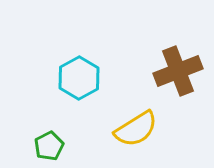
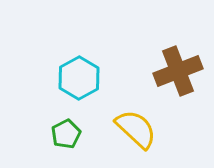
yellow semicircle: rotated 105 degrees counterclockwise
green pentagon: moved 17 px right, 12 px up
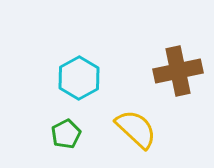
brown cross: rotated 9 degrees clockwise
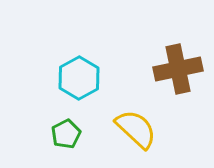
brown cross: moved 2 px up
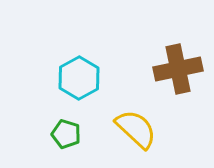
green pentagon: rotated 28 degrees counterclockwise
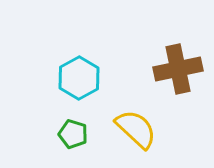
green pentagon: moved 7 px right
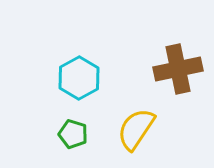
yellow semicircle: rotated 99 degrees counterclockwise
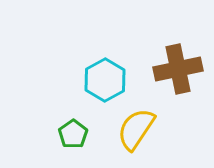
cyan hexagon: moved 26 px right, 2 px down
green pentagon: rotated 20 degrees clockwise
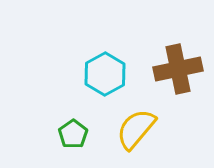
cyan hexagon: moved 6 px up
yellow semicircle: rotated 6 degrees clockwise
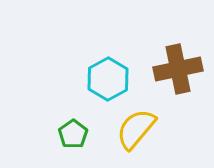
cyan hexagon: moved 3 px right, 5 px down
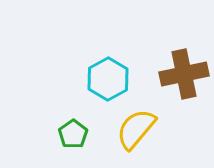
brown cross: moved 6 px right, 5 px down
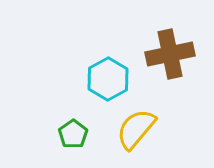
brown cross: moved 14 px left, 20 px up
